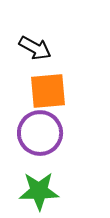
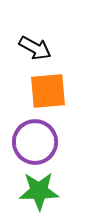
purple circle: moved 5 px left, 9 px down
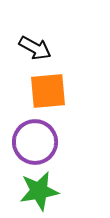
green star: rotated 9 degrees counterclockwise
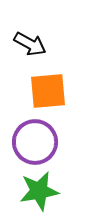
black arrow: moved 5 px left, 4 px up
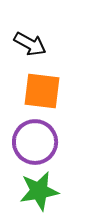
orange square: moved 6 px left; rotated 12 degrees clockwise
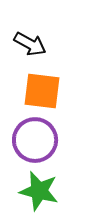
purple circle: moved 2 px up
green star: rotated 24 degrees clockwise
